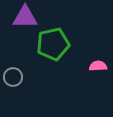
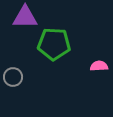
green pentagon: moved 1 px right; rotated 16 degrees clockwise
pink semicircle: moved 1 px right
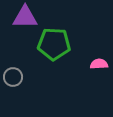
pink semicircle: moved 2 px up
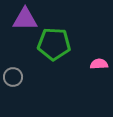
purple triangle: moved 2 px down
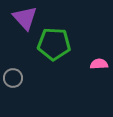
purple triangle: moved 1 px up; rotated 48 degrees clockwise
gray circle: moved 1 px down
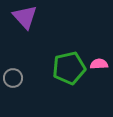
purple triangle: moved 1 px up
green pentagon: moved 15 px right, 24 px down; rotated 16 degrees counterclockwise
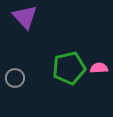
pink semicircle: moved 4 px down
gray circle: moved 2 px right
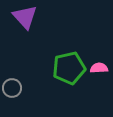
gray circle: moved 3 px left, 10 px down
